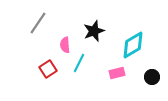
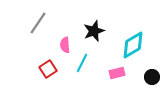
cyan line: moved 3 px right
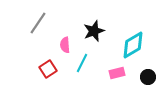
black circle: moved 4 px left
